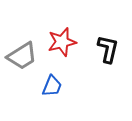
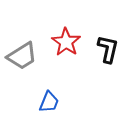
red star: moved 4 px right; rotated 24 degrees counterclockwise
blue trapezoid: moved 3 px left, 16 px down
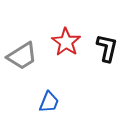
black L-shape: moved 1 px left, 1 px up
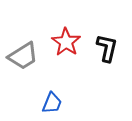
gray trapezoid: moved 1 px right
blue trapezoid: moved 3 px right, 1 px down
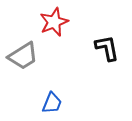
red star: moved 12 px left, 20 px up; rotated 16 degrees clockwise
black L-shape: rotated 24 degrees counterclockwise
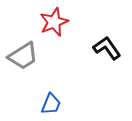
black L-shape: rotated 24 degrees counterclockwise
blue trapezoid: moved 1 px left, 1 px down
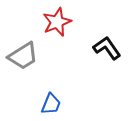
red star: moved 3 px right
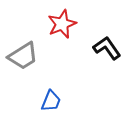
red star: moved 5 px right, 2 px down
blue trapezoid: moved 3 px up
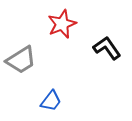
gray trapezoid: moved 2 px left, 4 px down
blue trapezoid: rotated 15 degrees clockwise
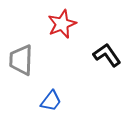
black L-shape: moved 7 px down
gray trapezoid: rotated 124 degrees clockwise
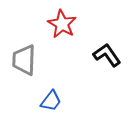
red star: rotated 20 degrees counterclockwise
gray trapezoid: moved 3 px right
